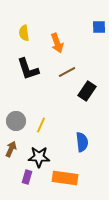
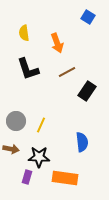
blue square: moved 11 px left, 10 px up; rotated 32 degrees clockwise
brown arrow: rotated 77 degrees clockwise
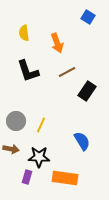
black L-shape: moved 2 px down
blue semicircle: moved 1 px up; rotated 24 degrees counterclockwise
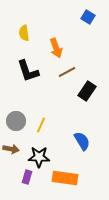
orange arrow: moved 1 px left, 5 px down
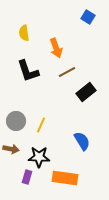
black rectangle: moved 1 px left, 1 px down; rotated 18 degrees clockwise
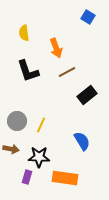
black rectangle: moved 1 px right, 3 px down
gray circle: moved 1 px right
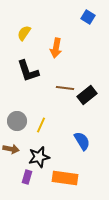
yellow semicircle: rotated 42 degrees clockwise
orange arrow: rotated 30 degrees clockwise
brown line: moved 2 px left, 16 px down; rotated 36 degrees clockwise
black star: rotated 15 degrees counterclockwise
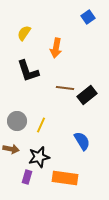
blue square: rotated 24 degrees clockwise
